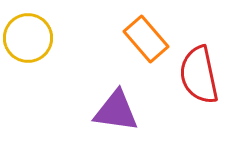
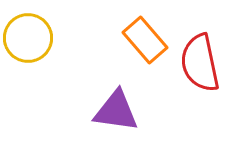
orange rectangle: moved 1 px left, 1 px down
red semicircle: moved 1 px right, 12 px up
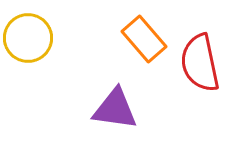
orange rectangle: moved 1 px left, 1 px up
purple triangle: moved 1 px left, 2 px up
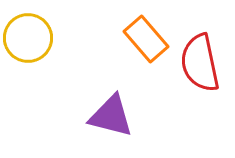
orange rectangle: moved 2 px right
purple triangle: moved 4 px left, 7 px down; rotated 6 degrees clockwise
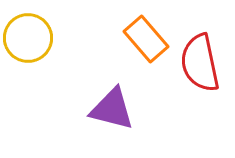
purple triangle: moved 1 px right, 7 px up
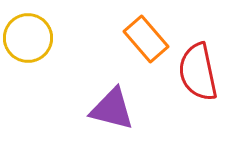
red semicircle: moved 2 px left, 9 px down
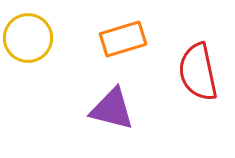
orange rectangle: moved 23 px left; rotated 66 degrees counterclockwise
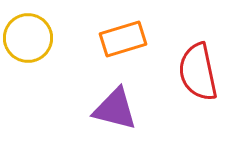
purple triangle: moved 3 px right
